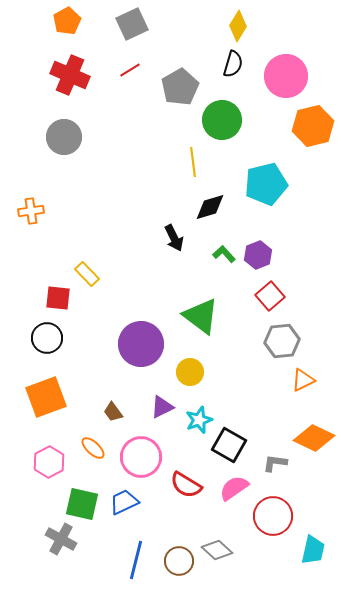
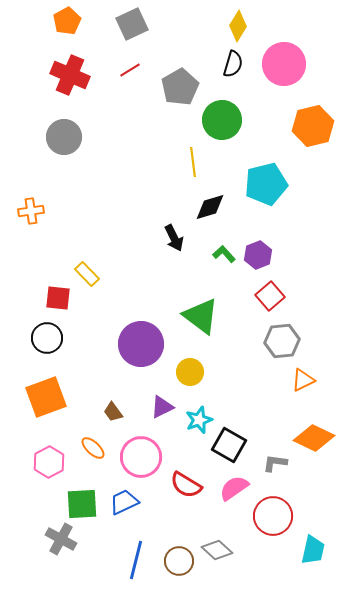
pink circle at (286, 76): moved 2 px left, 12 px up
green square at (82, 504): rotated 16 degrees counterclockwise
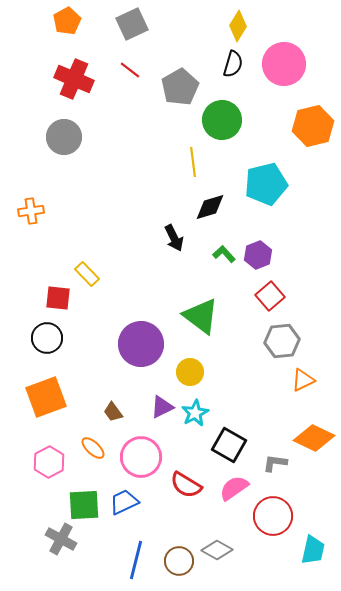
red line at (130, 70): rotated 70 degrees clockwise
red cross at (70, 75): moved 4 px right, 4 px down
cyan star at (199, 420): moved 4 px left, 7 px up; rotated 8 degrees counterclockwise
green square at (82, 504): moved 2 px right, 1 px down
gray diamond at (217, 550): rotated 12 degrees counterclockwise
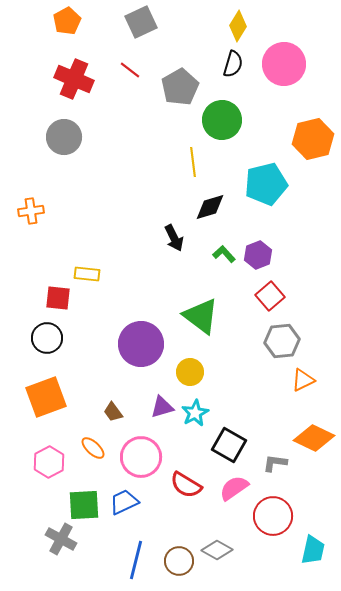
gray square at (132, 24): moved 9 px right, 2 px up
orange hexagon at (313, 126): moved 13 px down
yellow rectangle at (87, 274): rotated 40 degrees counterclockwise
purple triangle at (162, 407): rotated 10 degrees clockwise
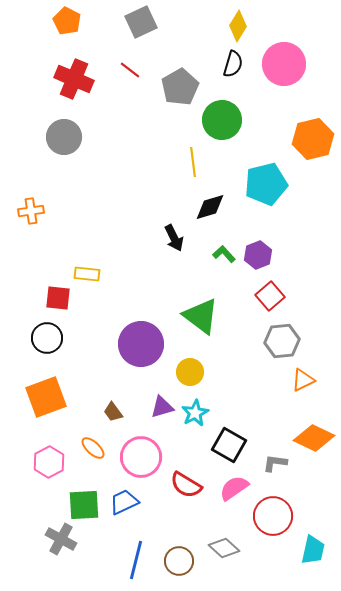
orange pentagon at (67, 21): rotated 16 degrees counterclockwise
gray diamond at (217, 550): moved 7 px right, 2 px up; rotated 12 degrees clockwise
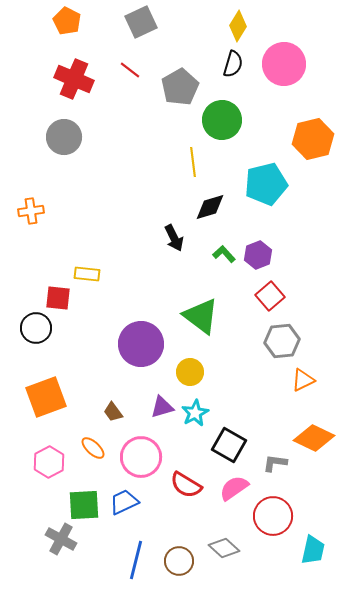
black circle at (47, 338): moved 11 px left, 10 px up
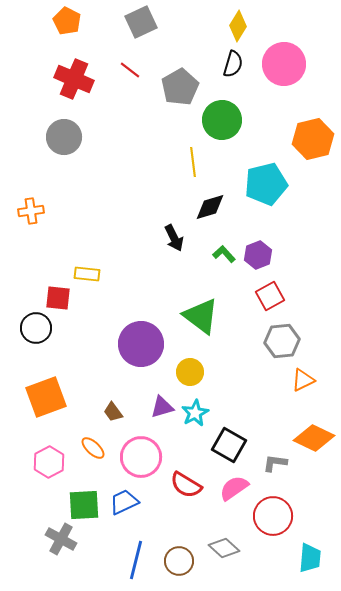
red square at (270, 296): rotated 12 degrees clockwise
cyan trapezoid at (313, 550): moved 3 px left, 8 px down; rotated 8 degrees counterclockwise
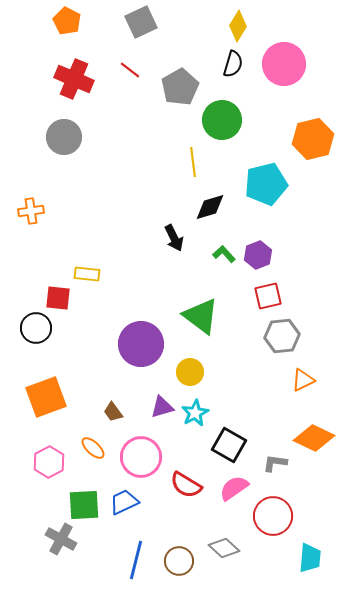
red square at (270, 296): moved 2 px left; rotated 16 degrees clockwise
gray hexagon at (282, 341): moved 5 px up
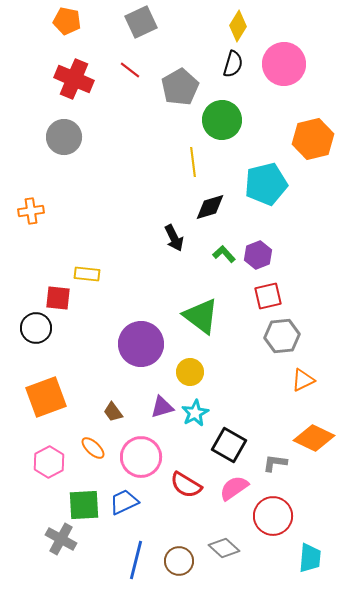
orange pentagon at (67, 21): rotated 16 degrees counterclockwise
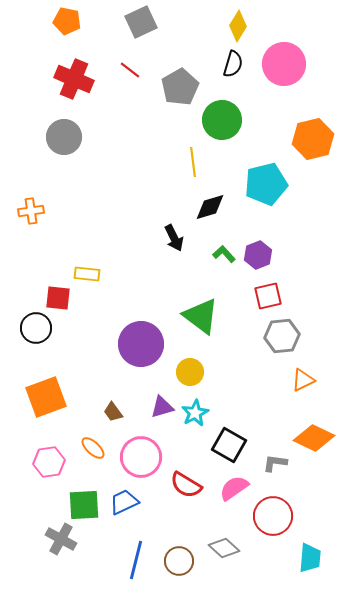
pink hexagon at (49, 462): rotated 20 degrees clockwise
